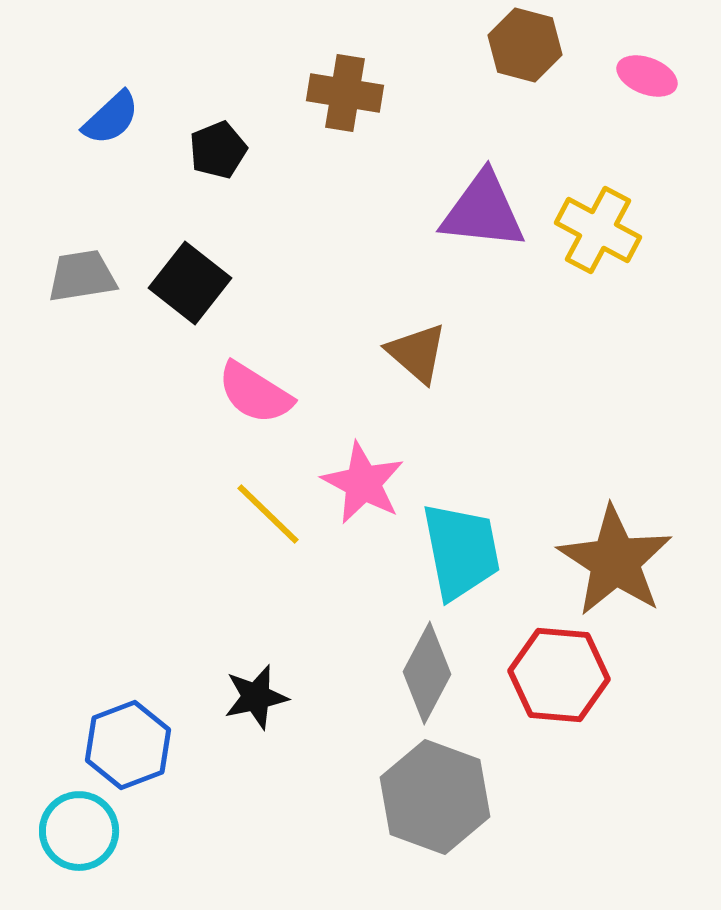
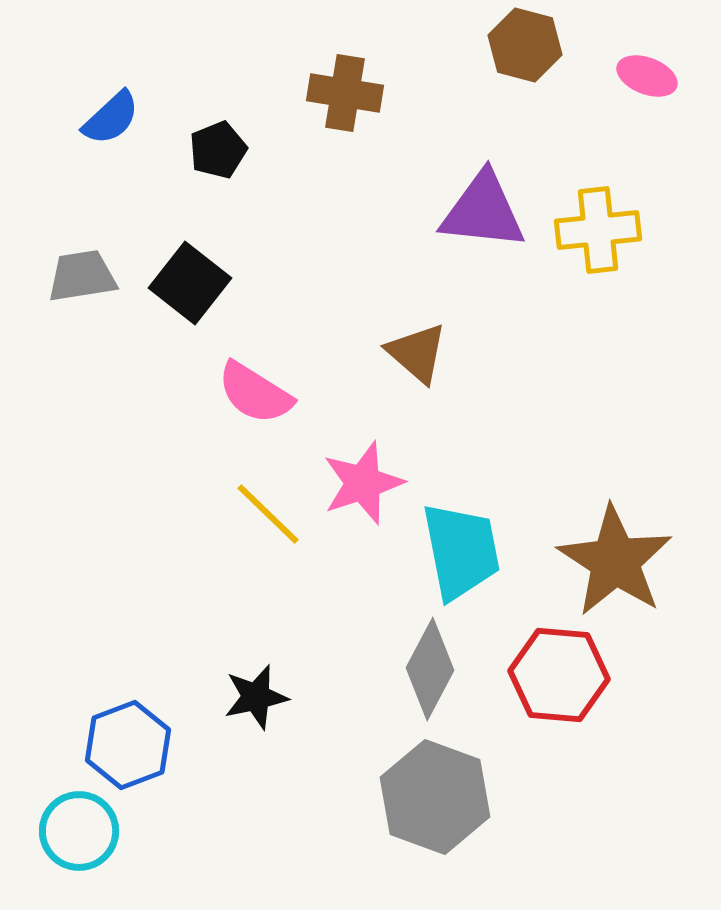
yellow cross: rotated 34 degrees counterclockwise
pink star: rotated 26 degrees clockwise
gray diamond: moved 3 px right, 4 px up
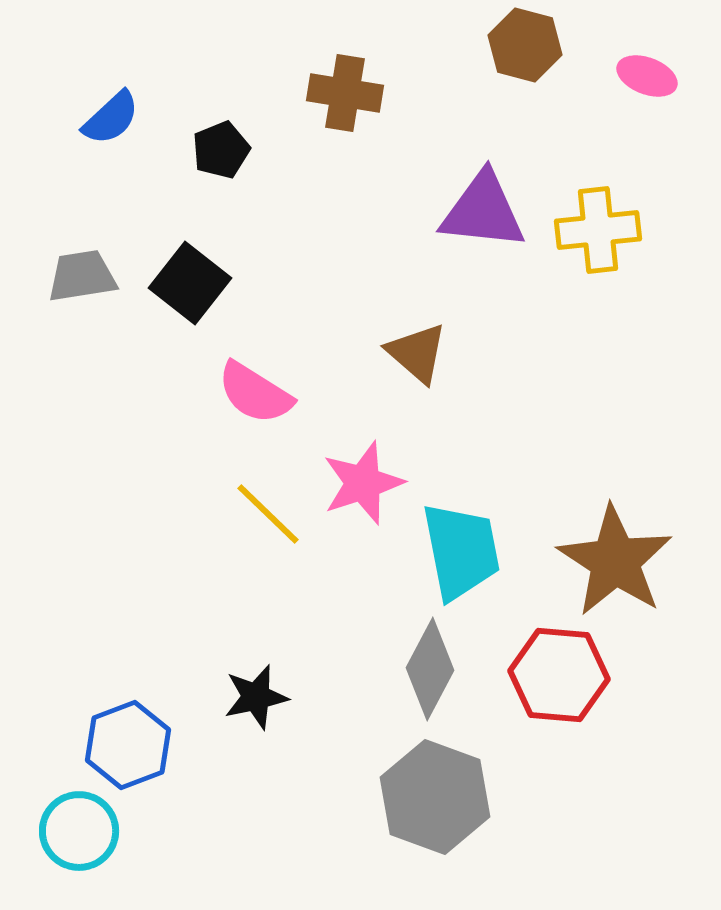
black pentagon: moved 3 px right
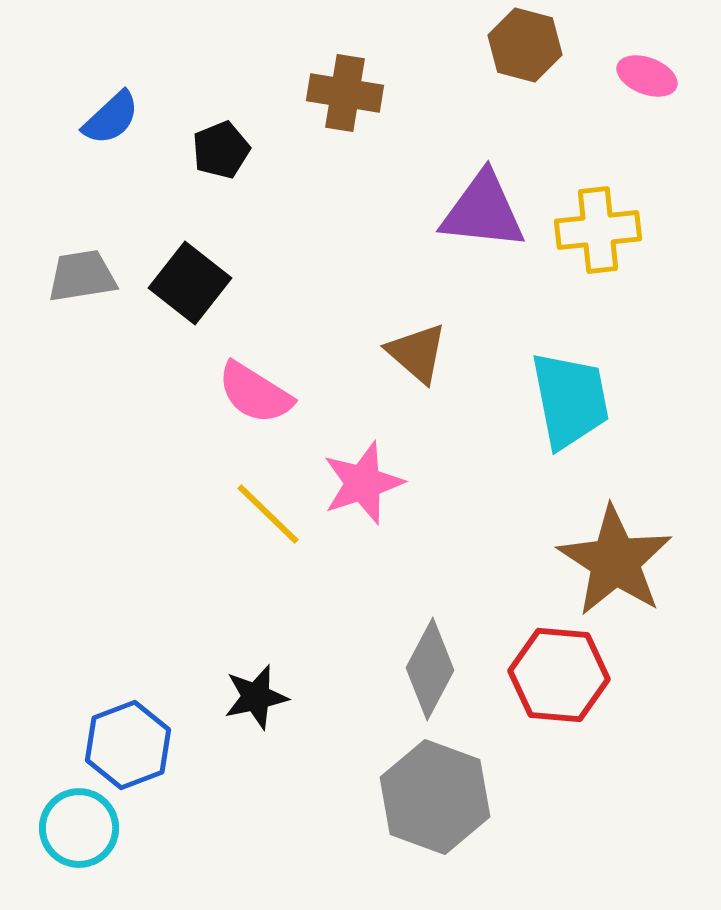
cyan trapezoid: moved 109 px right, 151 px up
cyan circle: moved 3 px up
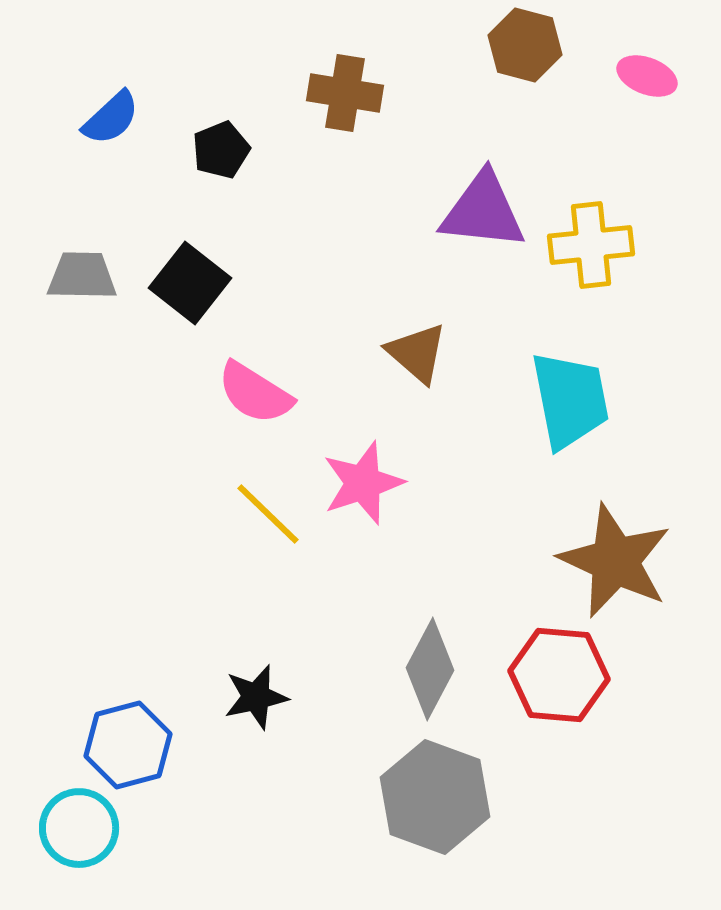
yellow cross: moved 7 px left, 15 px down
gray trapezoid: rotated 10 degrees clockwise
brown star: rotated 8 degrees counterclockwise
blue hexagon: rotated 6 degrees clockwise
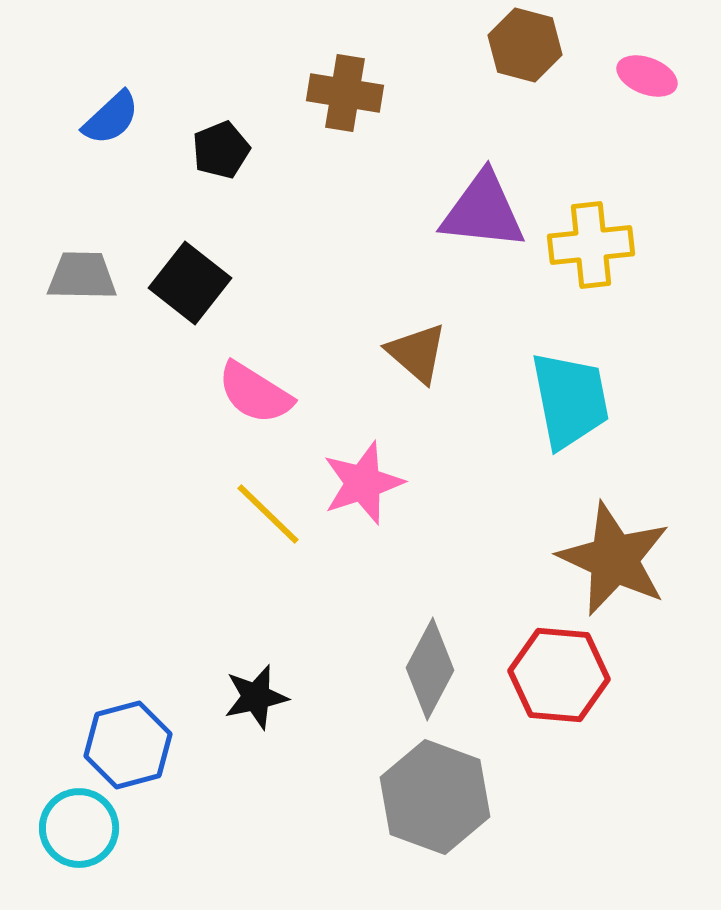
brown star: moved 1 px left, 2 px up
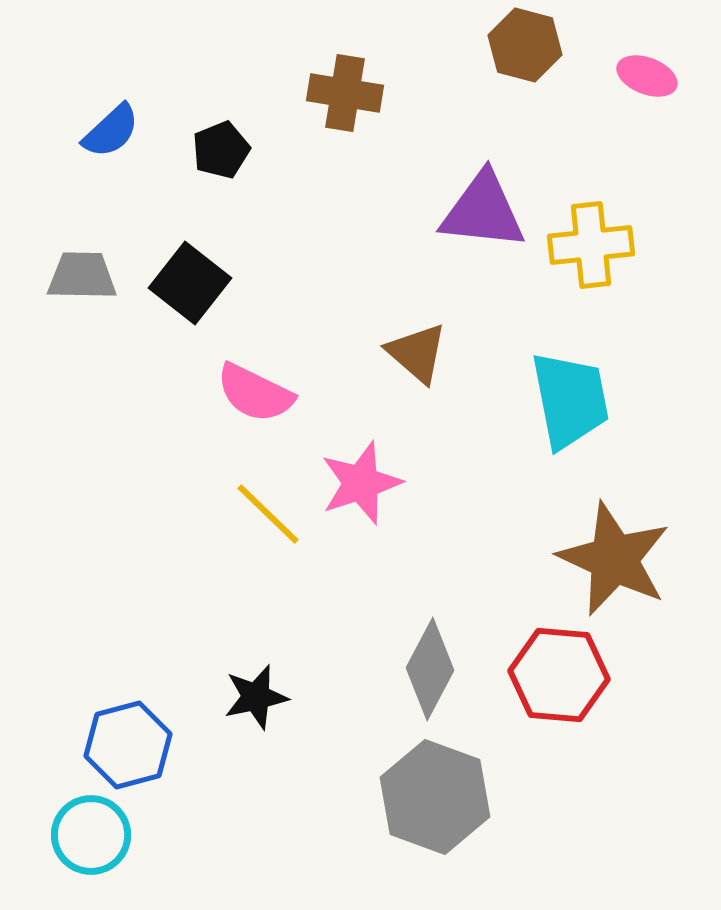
blue semicircle: moved 13 px down
pink semicircle: rotated 6 degrees counterclockwise
pink star: moved 2 px left
cyan circle: moved 12 px right, 7 px down
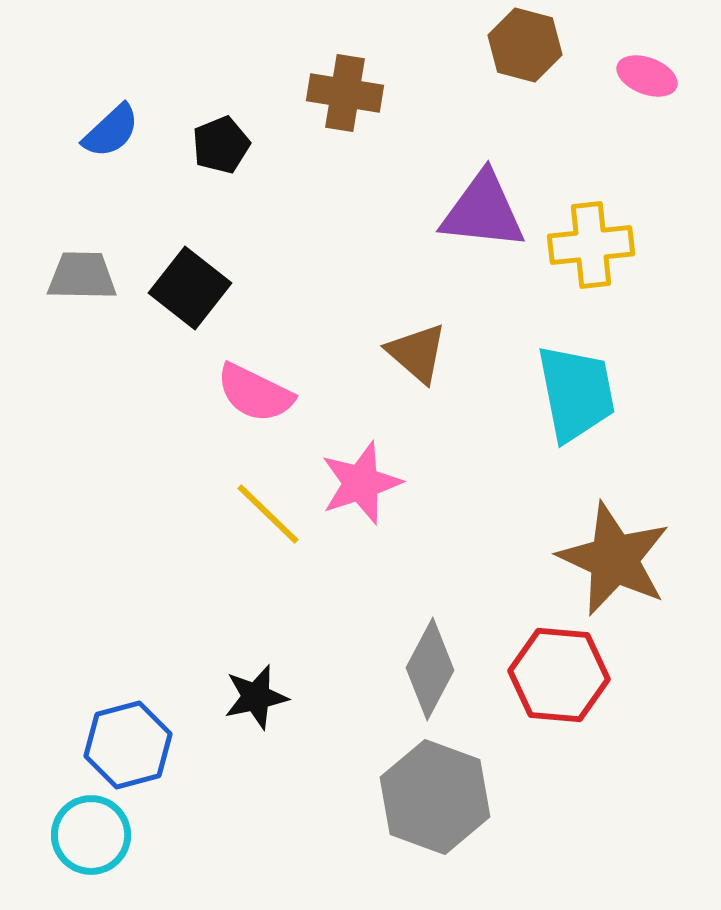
black pentagon: moved 5 px up
black square: moved 5 px down
cyan trapezoid: moved 6 px right, 7 px up
